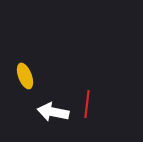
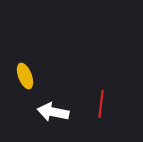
red line: moved 14 px right
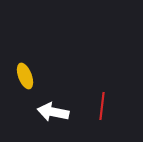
red line: moved 1 px right, 2 px down
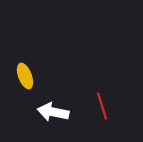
red line: rotated 24 degrees counterclockwise
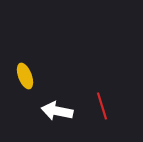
white arrow: moved 4 px right, 1 px up
